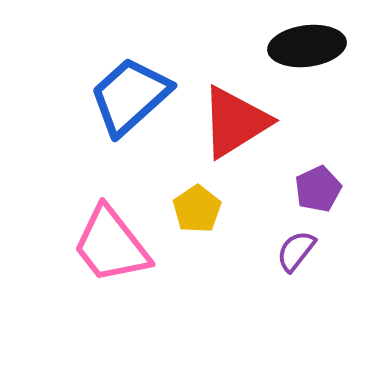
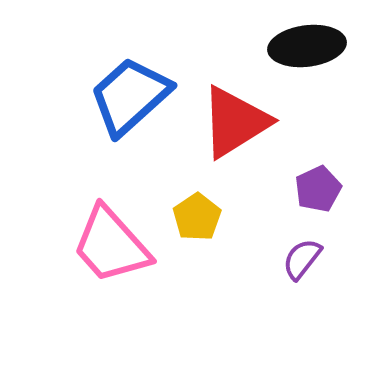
yellow pentagon: moved 8 px down
pink trapezoid: rotated 4 degrees counterclockwise
purple semicircle: moved 6 px right, 8 px down
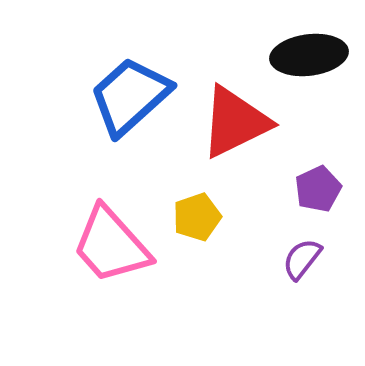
black ellipse: moved 2 px right, 9 px down
red triangle: rotated 6 degrees clockwise
yellow pentagon: rotated 15 degrees clockwise
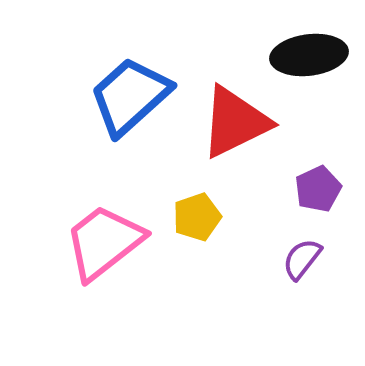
pink trapezoid: moved 7 px left, 3 px up; rotated 94 degrees clockwise
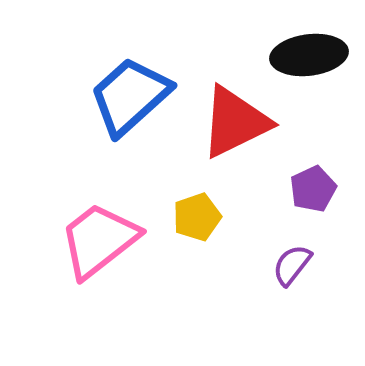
purple pentagon: moved 5 px left
pink trapezoid: moved 5 px left, 2 px up
purple semicircle: moved 10 px left, 6 px down
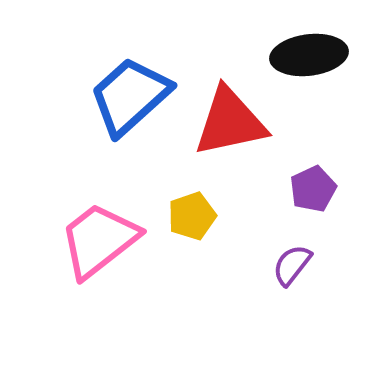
red triangle: moved 5 px left; rotated 14 degrees clockwise
yellow pentagon: moved 5 px left, 1 px up
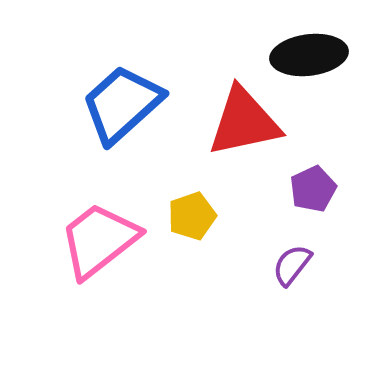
blue trapezoid: moved 8 px left, 8 px down
red triangle: moved 14 px right
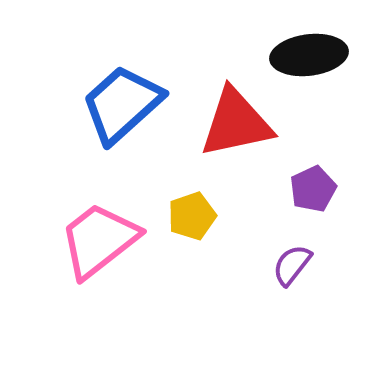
red triangle: moved 8 px left, 1 px down
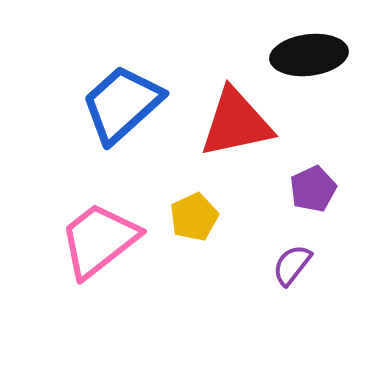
yellow pentagon: moved 2 px right, 1 px down; rotated 6 degrees counterclockwise
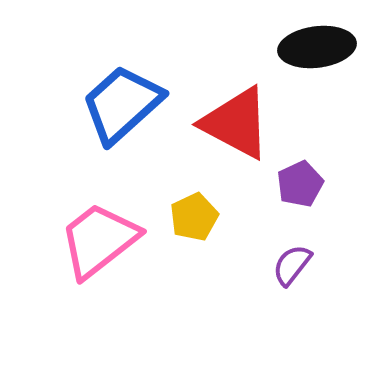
black ellipse: moved 8 px right, 8 px up
red triangle: rotated 40 degrees clockwise
purple pentagon: moved 13 px left, 5 px up
